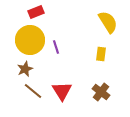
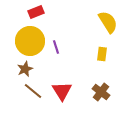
yellow circle: moved 1 px down
yellow rectangle: moved 1 px right
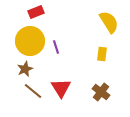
yellow semicircle: moved 1 px right
red triangle: moved 1 px left, 3 px up
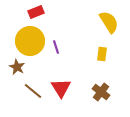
brown star: moved 8 px left, 2 px up; rotated 21 degrees counterclockwise
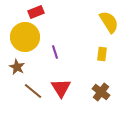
yellow circle: moved 5 px left, 4 px up
purple line: moved 1 px left, 5 px down
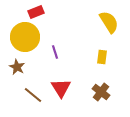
yellow rectangle: moved 3 px down
brown line: moved 4 px down
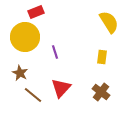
brown star: moved 3 px right, 6 px down
red triangle: rotated 15 degrees clockwise
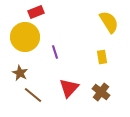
yellow rectangle: rotated 16 degrees counterclockwise
red triangle: moved 8 px right
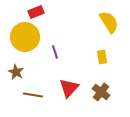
brown star: moved 4 px left, 1 px up
brown line: rotated 30 degrees counterclockwise
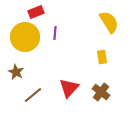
purple line: moved 19 px up; rotated 24 degrees clockwise
brown line: rotated 48 degrees counterclockwise
